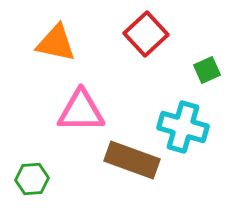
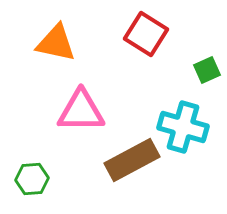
red square: rotated 15 degrees counterclockwise
brown rectangle: rotated 48 degrees counterclockwise
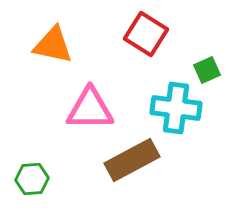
orange triangle: moved 3 px left, 2 px down
pink triangle: moved 9 px right, 2 px up
cyan cross: moved 7 px left, 19 px up; rotated 9 degrees counterclockwise
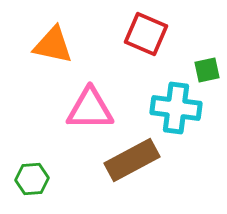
red square: rotated 9 degrees counterclockwise
green square: rotated 12 degrees clockwise
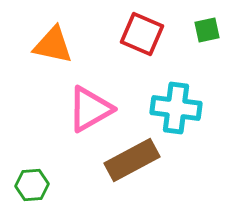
red square: moved 4 px left
green square: moved 40 px up
pink triangle: rotated 30 degrees counterclockwise
green hexagon: moved 6 px down
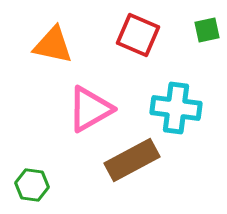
red square: moved 4 px left, 1 px down
green hexagon: rotated 12 degrees clockwise
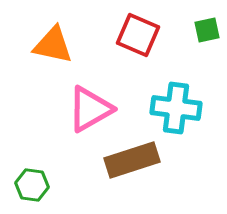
brown rectangle: rotated 10 degrees clockwise
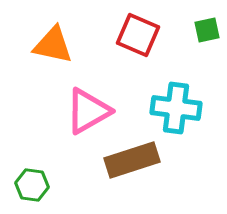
pink triangle: moved 2 px left, 2 px down
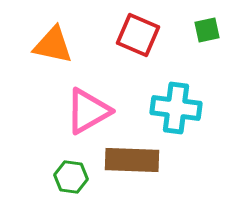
brown rectangle: rotated 20 degrees clockwise
green hexagon: moved 39 px right, 8 px up
